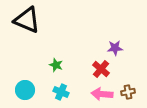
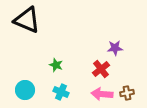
red cross: rotated 12 degrees clockwise
brown cross: moved 1 px left, 1 px down
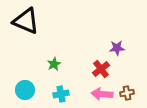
black triangle: moved 1 px left, 1 px down
purple star: moved 2 px right
green star: moved 2 px left, 1 px up; rotated 24 degrees clockwise
cyan cross: moved 2 px down; rotated 35 degrees counterclockwise
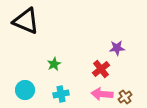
brown cross: moved 2 px left, 4 px down; rotated 24 degrees counterclockwise
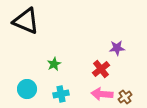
cyan circle: moved 2 px right, 1 px up
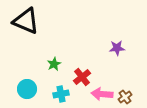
red cross: moved 19 px left, 8 px down
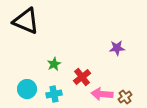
cyan cross: moved 7 px left
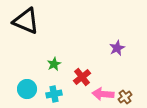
purple star: rotated 21 degrees counterclockwise
pink arrow: moved 1 px right
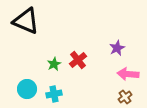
red cross: moved 4 px left, 17 px up
pink arrow: moved 25 px right, 20 px up
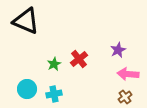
purple star: moved 1 px right, 2 px down
red cross: moved 1 px right, 1 px up
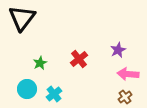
black triangle: moved 4 px left, 3 px up; rotated 44 degrees clockwise
green star: moved 14 px left, 1 px up
cyan cross: rotated 28 degrees counterclockwise
